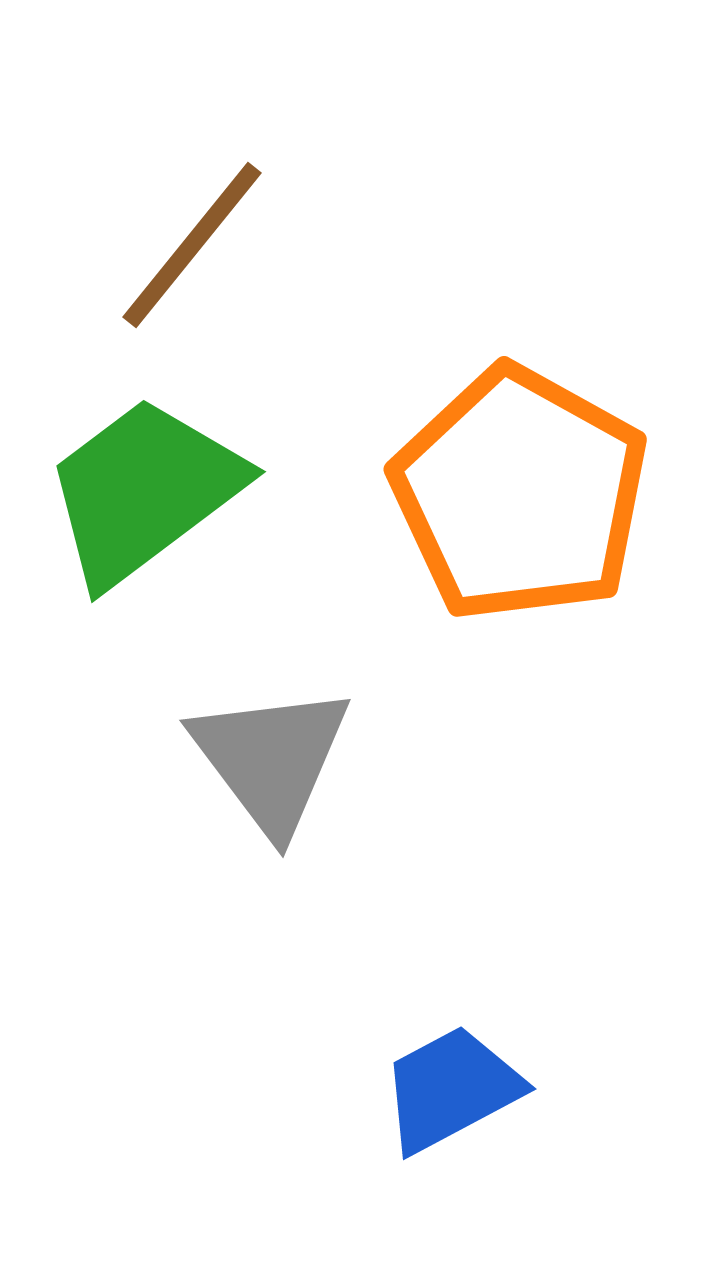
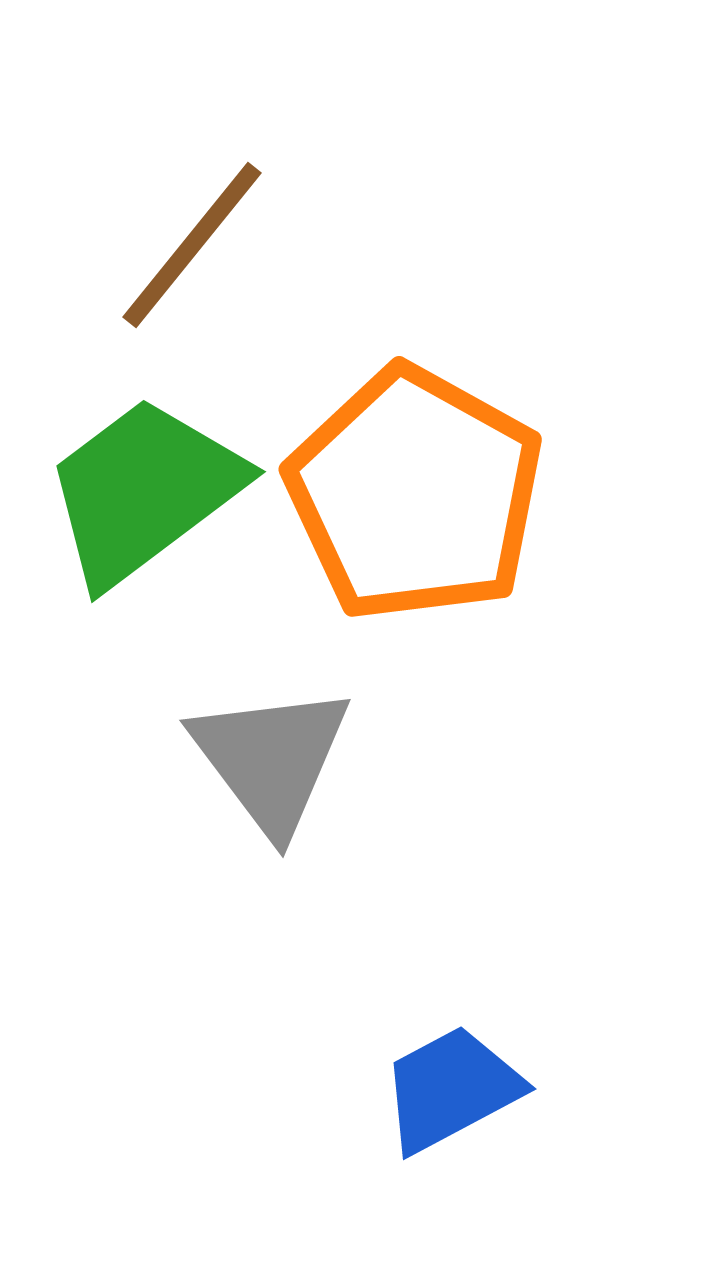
orange pentagon: moved 105 px left
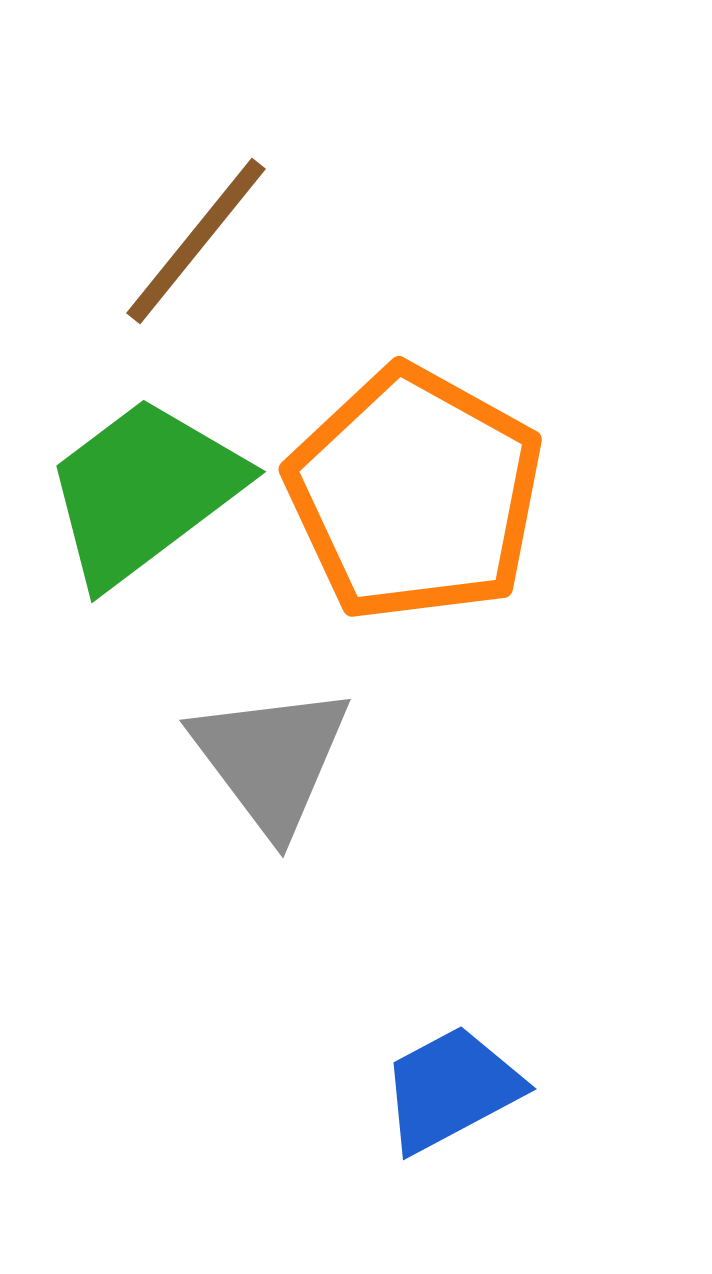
brown line: moved 4 px right, 4 px up
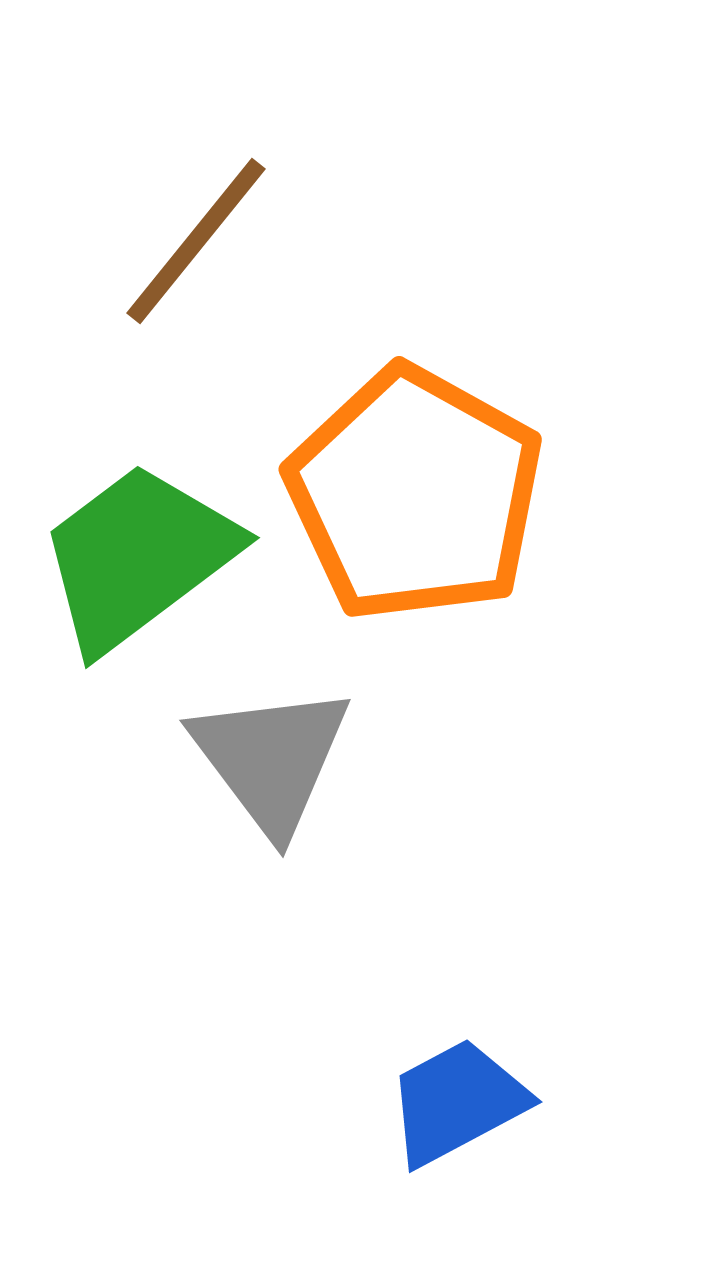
green trapezoid: moved 6 px left, 66 px down
blue trapezoid: moved 6 px right, 13 px down
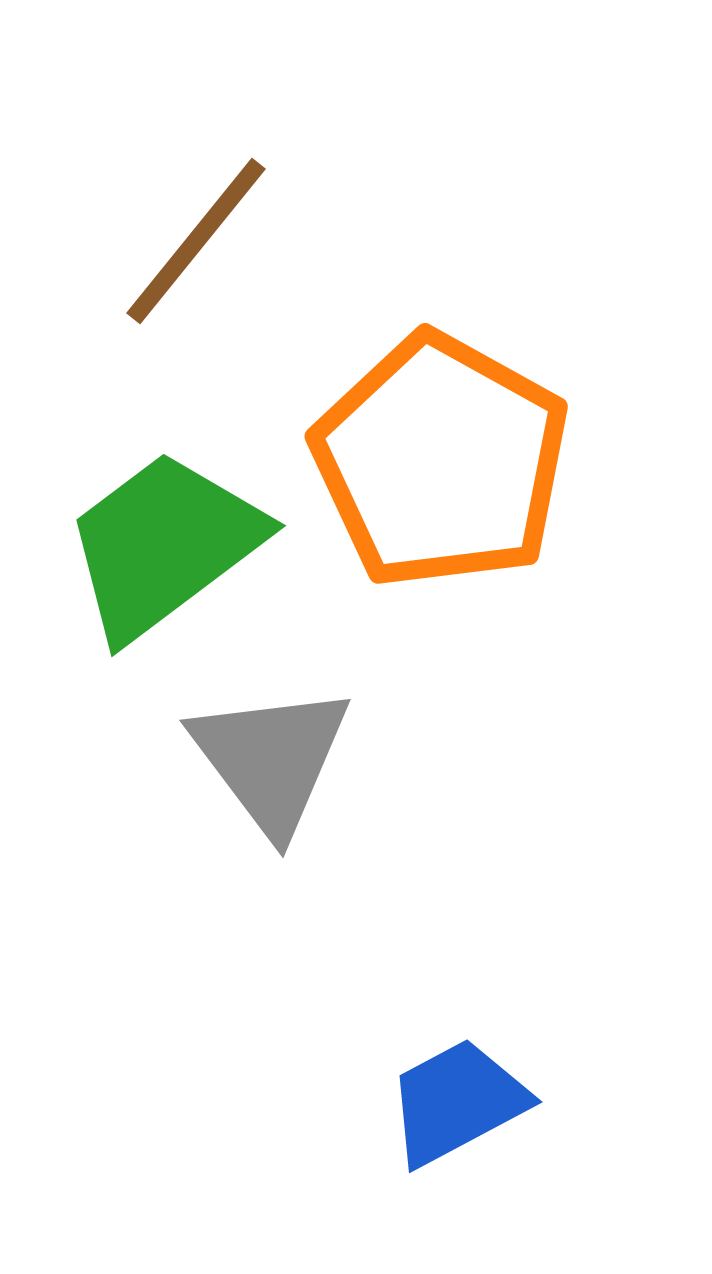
orange pentagon: moved 26 px right, 33 px up
green trapezoid: moved 26 px right, 12 px up
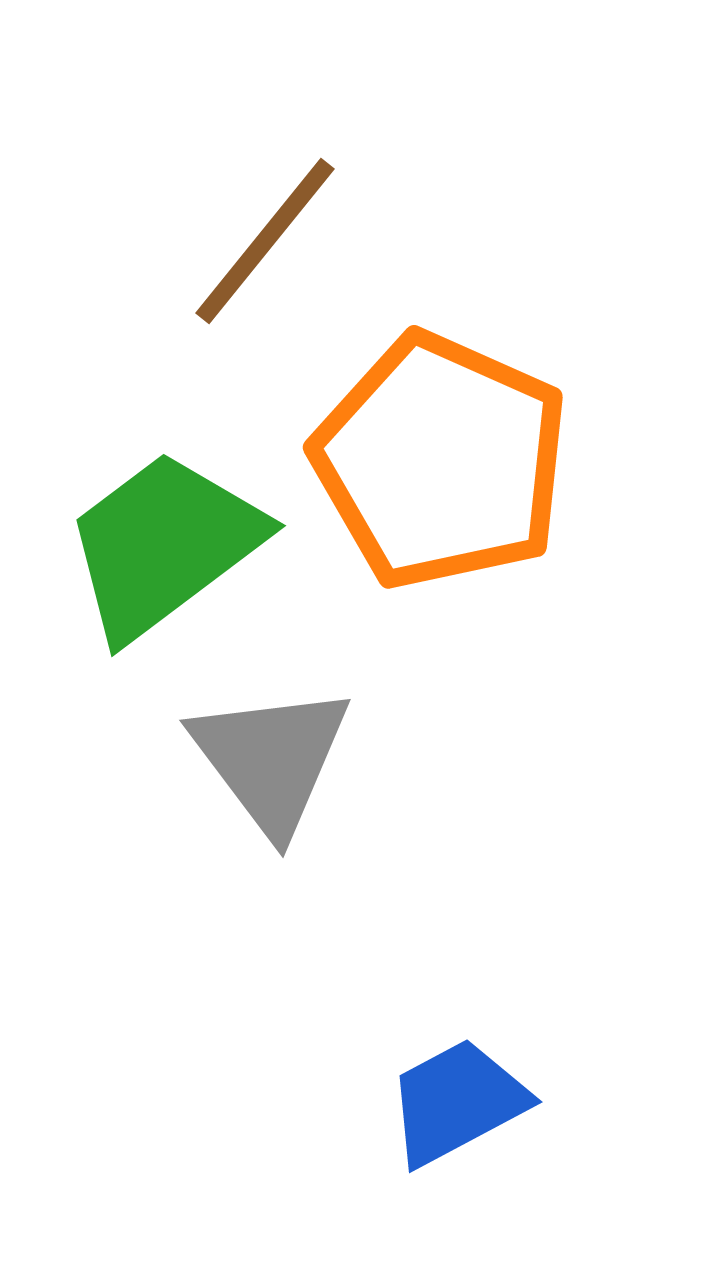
brown line: moved 69 px right
orange pentagon: rotated 5 degrees counterclockwise
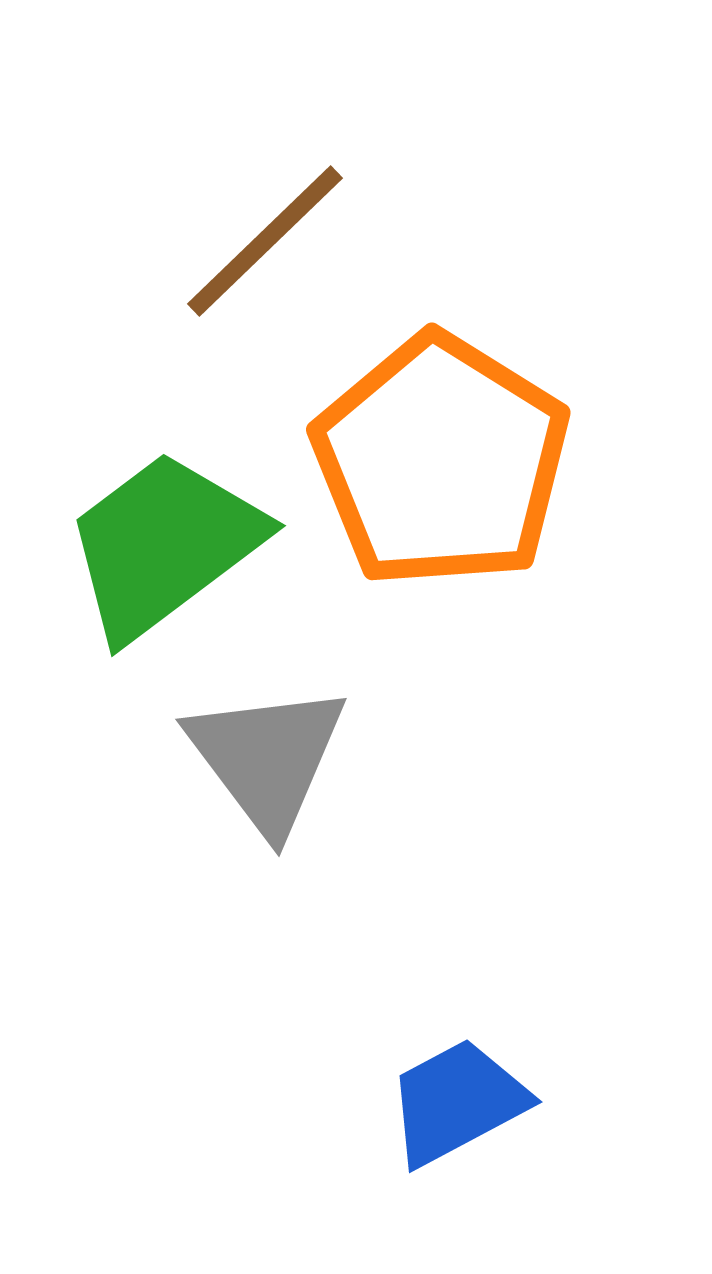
brown line: rotated 7 degrees clockwise
orange pentagon: rotated 8 degrees clockwise
gray triangle: moved 4 px left, 1 px up
